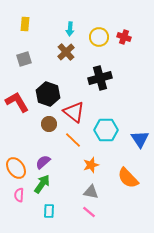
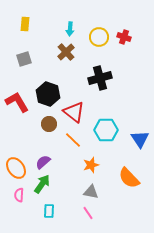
orange semicircle: moved 1 px right
pink line: moved 1 px left, 1 px down; rotated 16 degrees clockwise
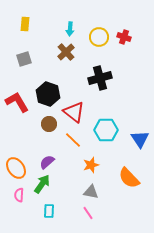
purple semicircle: moved 4 px right
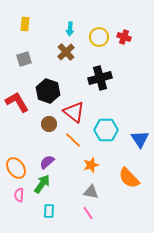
black hexagon: moved 3 px up
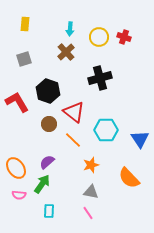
pink semicircle: rotated 88 degrees counterclockwise
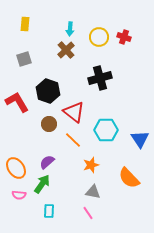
brown cross: moved 2 px up
gray triangle: moved 2 px right
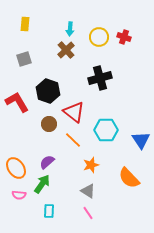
blue triangle: moved 1 px right, 1 px down
gray triangle: moved 5 px left, 1 px up; rotated 21 degrees clockwise
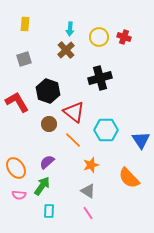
green arrow: moved 2 px down
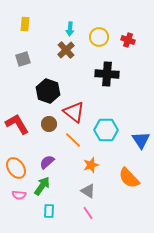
red cross: moved 4 px right, 3 px down
gray square: moved 1 px left
black cross: moved 7 px right, 4 px up; rotated 20 degrees clockwise
red L-shape: moved 22 px down
